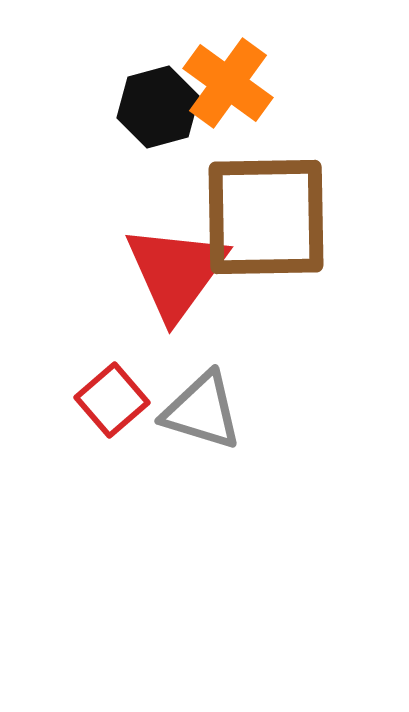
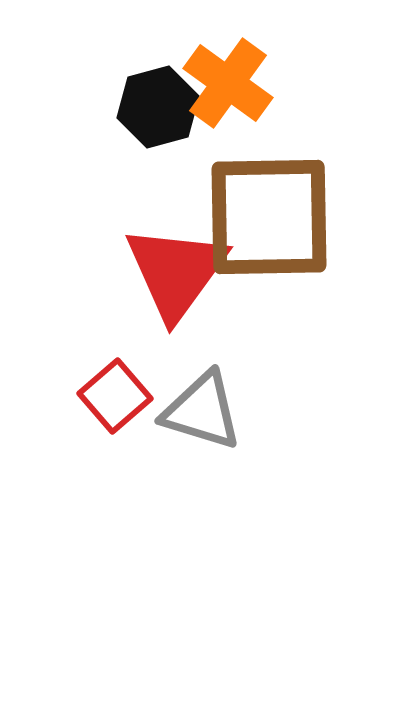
brown square: moved 3 px right
red square: moved 3 px right, 4 px up
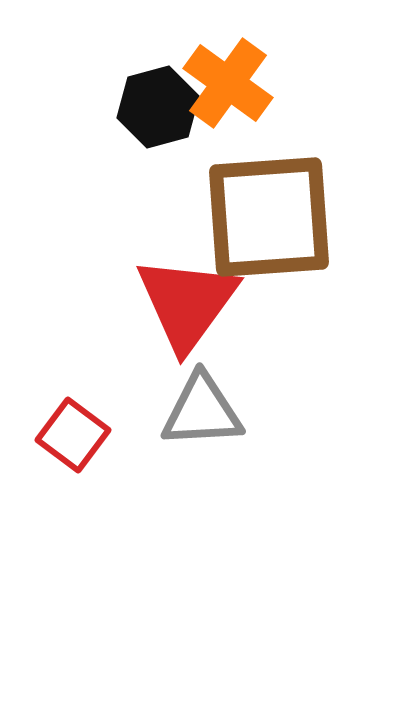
brown square: rotated 3 degrees counterclockwise
red triangle: moved 11 px right, 31 px down
red square: moved 42 px left, 39 px down; rotated 12 degrees counterclockwise
gray triangle: rotated 20 degrees counterclockwise
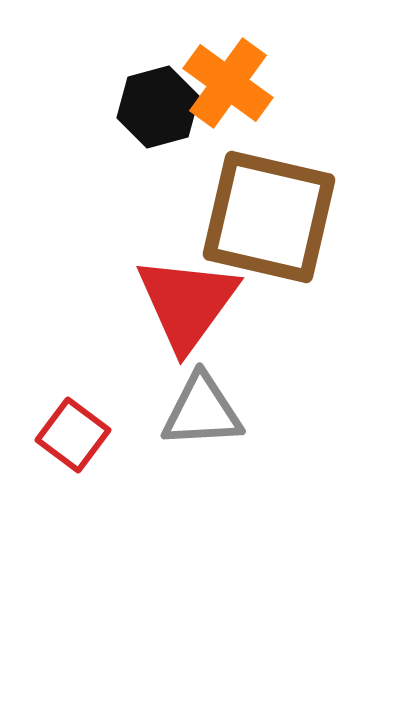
brown square: rotated 17 degrees clockwise
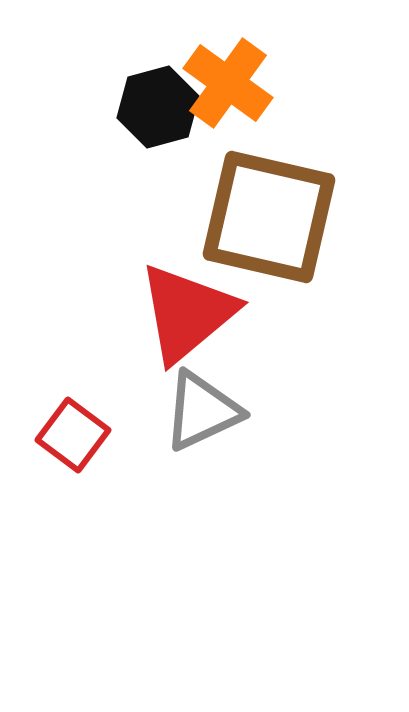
red triangle: moved 10 px down; rotated 14 degrees clockwise
gray triangle: rotated 22 degrees counterclockwise
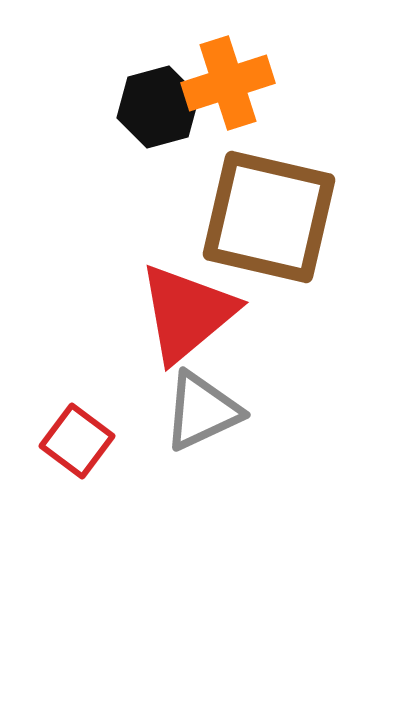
orange cross: rotated 36 degrees clockwise
red square: moved 4 px right, 6 px down
